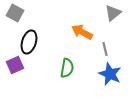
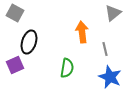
orange arrow: rotated 55 degrees clockwise
blue star: moved 3 px down
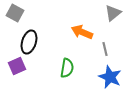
orange arrow: rotated 60 degrees counterclockwise
purple square: moved 2 px right, 1 px down
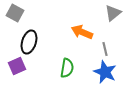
blue star: moved 5 px left, 5 px up
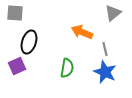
gray square: rotated 24 degrees counterclockwise
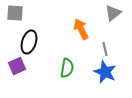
orange arrow: moved 1 px left, 3 px up; rotated 40 degrees clockwise
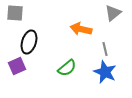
orange arrow: rotated 50 degrees counterclockwise
green semicircle: rotated 42 degrees clockwise
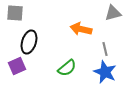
gray triangle: rotated 24 degrees clockwise
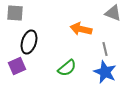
gray triangle: rotated 36 degrees clockwise
